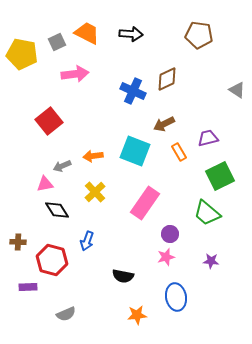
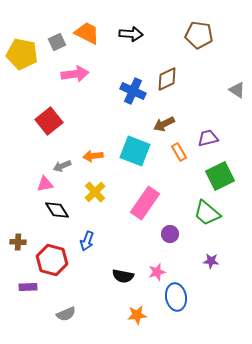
pink star: moved 9 px left, 15 px down
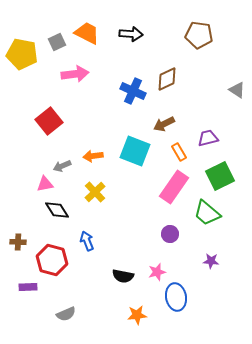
pink rectangle: moved 29 px right, 16 px up
blue arrow: rotated 138 degrees clockwise
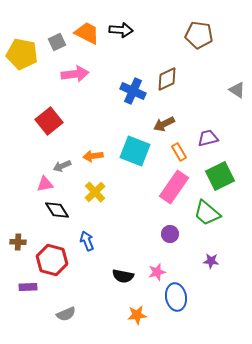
black arrow: moved 10 px left, 4 px up
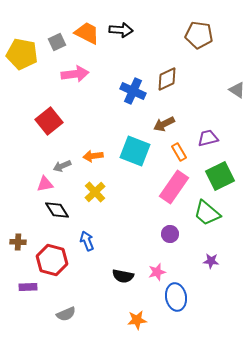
orange star: moved 5 px down
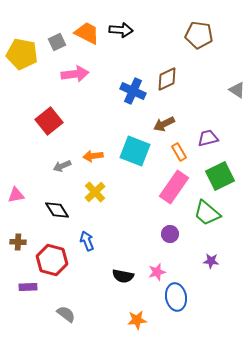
pink triangle: moved 29 px left, 11 px down
gray semicircle: rotated 120 degrees counterclockwise
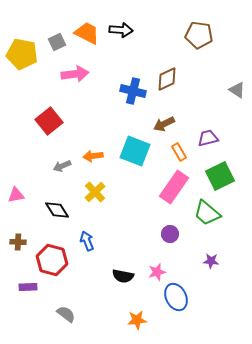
blue cross: rotated 10 degrees counterclockwise
blue ellipse: rotated 16 degrees counterclockwise
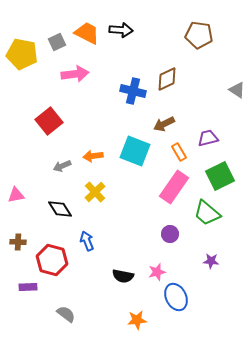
black diamond: moved 3 px right, 1 px up
